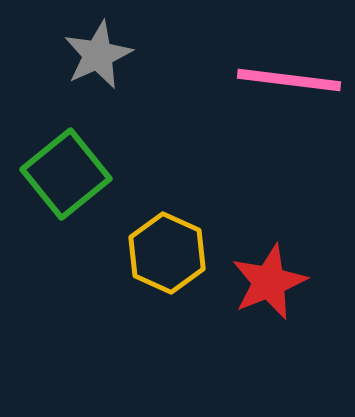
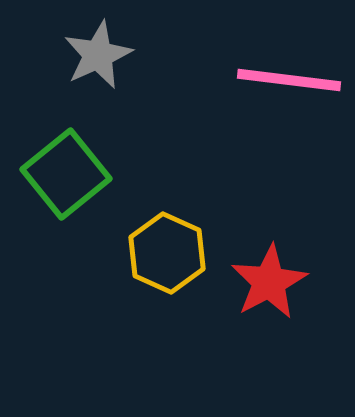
red star: rotated 6 degrees counterclockwise
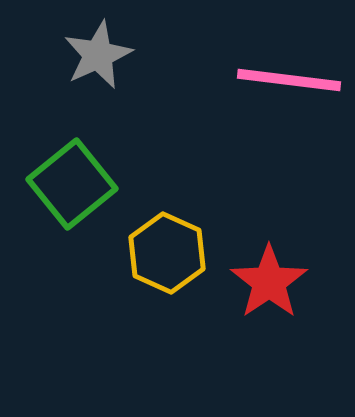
green square: moved 6 px right, 10 px down
red star: rotated 6 degrees counterclockwise
